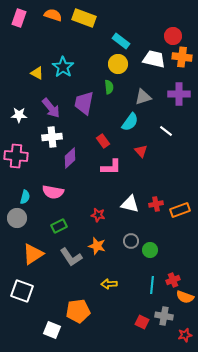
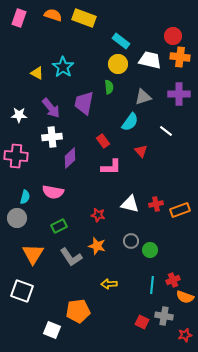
orange cross at (182, 57): moved 2 px left
white trapezoid at (154, 59): moved 4 px left, 1 px down
orange triangle at (33, 254): rotated 25 degrees counterclockwise
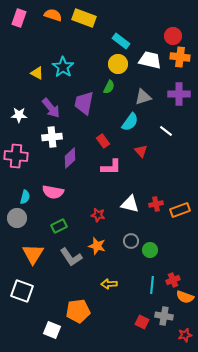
green semicircle at (109, 87): rotated 32 degrees clockwise
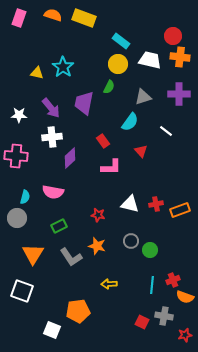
yellow triangle at (37, 73): rotated 16 degrees counterclockwise
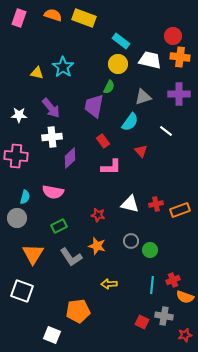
purple trapezoid at (84, 103): moved 10 px right, 3 px down
white square at (52, 330): moved 5 px down
